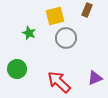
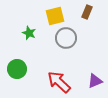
brown rectangle: moved 2 px down
purple triangle: moved 3 px down
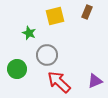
gray circle: moved 19 px left, 17 px down
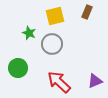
gray circle: moved 5 px right, 11 px up
green circle: moved 1 px right, 1 px up
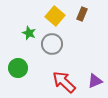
brown rectangle: moved 5 px left, 2 px down
yellow square: rotated 36 degrees counterclockwise
red arrow: moved 5 px right
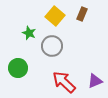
gray circle: moved 2 px down
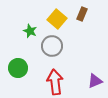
yellow square: moved 2 px right, 3 px down
green star: moved 1 px right, 2 px up
red arrow: moved 9 px left; rotated 40 degrees clockwise
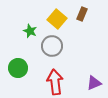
purple triangle: moved 1 px left, 2 px down
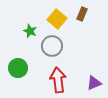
red arrow: moved 3 px right, 2 px up
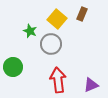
gray circle: moved 1 px left, 2 px up
green circle: moved 5 px left, 1 px up
purple triangle: moved 3 px left, 2 px down
